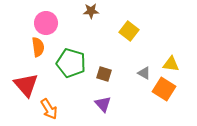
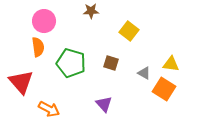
pink circle: moved 2 px left, 2 px up
brown square: moved 7 px right, 11 px up
red triangle: moved 5 px left, 3 px up
purple triangle: moved 1 px right
orange arrow: rotated 30 degrees counterclockwise
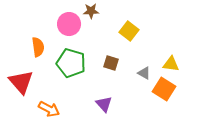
pink circle: moved 25 px right, 3 px down
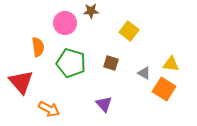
pink circle: moved 4 px left, 1 px up
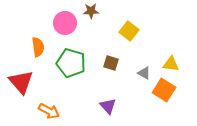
orange square: moved 1 px down
purple triangle: moved 4 px right, 2 px down
orange arrow: moved 2 px down
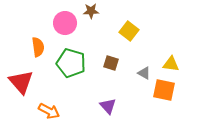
orange square: rotated 20 degrees counterclockwise
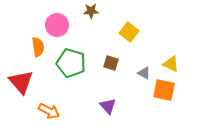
pink circle: moved 8 px left, 2 px down
yellow square: moved 1 px down
yellow triangle: rotated 18 degrees clockwise
